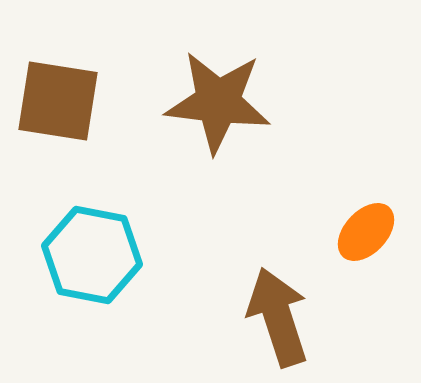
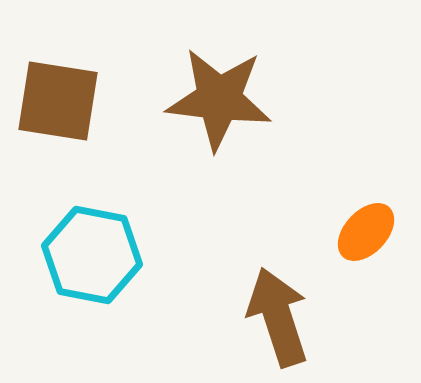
brown star: moved 1 px right, 3 px up
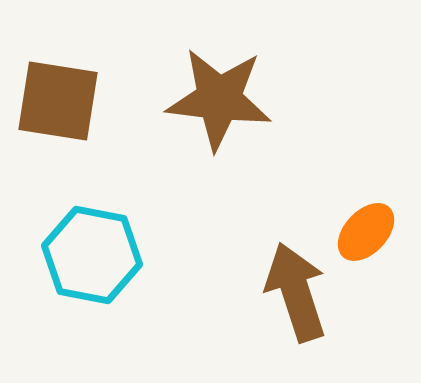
brown arrow: moved 18 px right, 25 px up
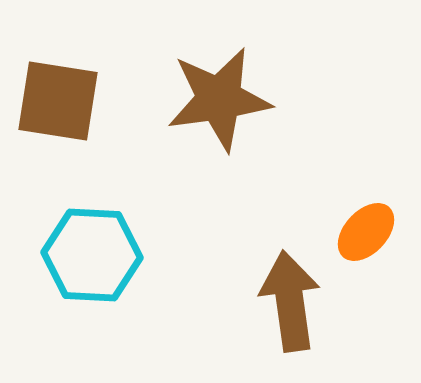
brown star: rotated 15 degrees counterclockwise
cyan hexagon: rotated 8 degrees counterclockwise
brown arrow: moved 6 px left, 9 px down; rotated 10 degrees clockwise
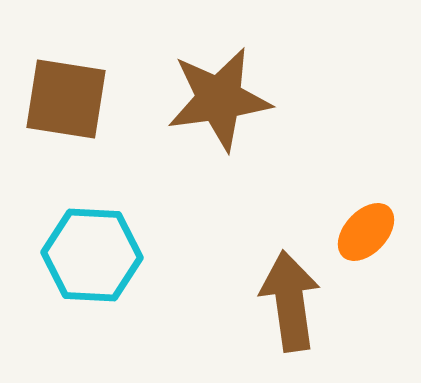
brown square: moved 8 px right, 2 px up
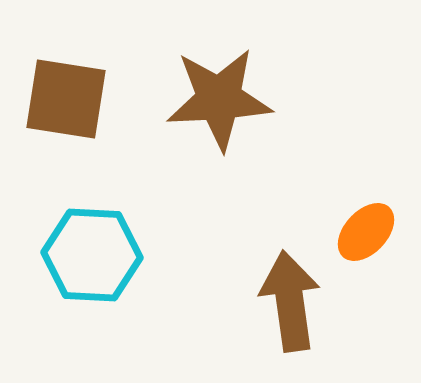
brown star: rotated 5 degrees clockwise
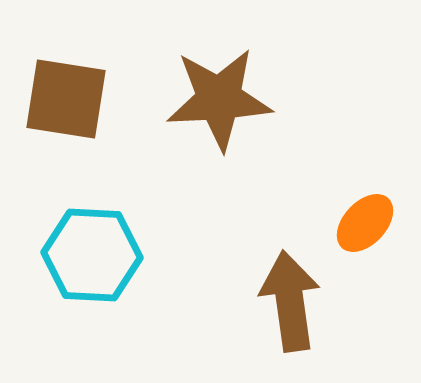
orange ellipse: moved 1 px left, 9 px up
